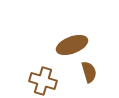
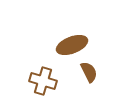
brown semicircle: rotated 10 degrees counterclockwise
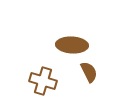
brown ellipse: rotated 24 degrees clockwise
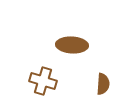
brown semicircle: moved 14 px right, 12 px down; rotated 30 degrees clockwise
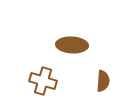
brown semicircle: moved 3 px up
